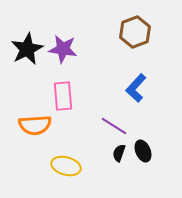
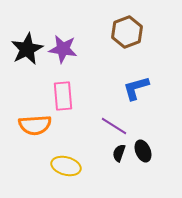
brown hexagon: moved 8 px left
blue L-shape: rotated 32 degrees clockwise
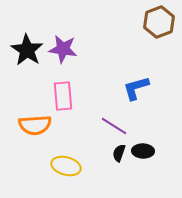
brown hexagon: moved 32 px right, 10 px up
black star: moved 1 px down; rotated 12 degrees counterclockwise
black ellipse: rotated 65 degrees counterclockwise
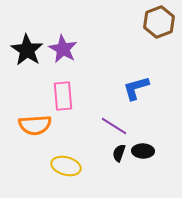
purple star: rotated 20 degrees clockwise
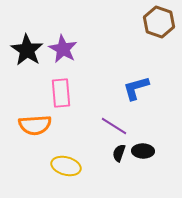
brown hexagon: rotated 20 degrees counterclockwise
pink rectangle: moved 2 px left, 3 px up
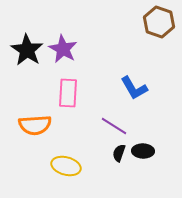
blue L-shape: moved 2 px left; rotated 104 degrees counterclockwise
pink rectangle: moved 7 px right; rotated 8 degrees clockwise
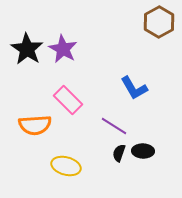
brown hexagon: rotated 12 degrees clockwise
black star: moved 1 px up
pink rectangle: moved 7 px down; rotated 48 degrees counterclockwise
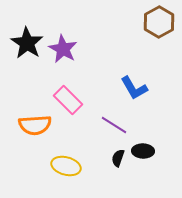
black star: moved 6 px up
purple line: moved 1 px up
black semicircle: moved 1 px left, 5 px down
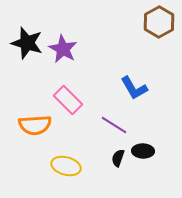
black star: rotated 16 degrees counterclockwise
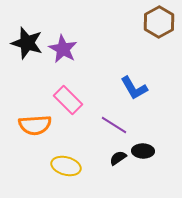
black semicircle: rotated 36 degrees clockwise
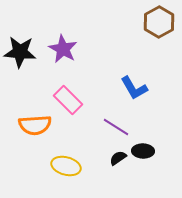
black star: moved 7 px left, 9 px down; rotated 12 degrees counterclockwise
purple line: moved 2 px right, 2 px down
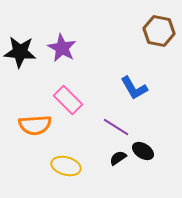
brown hexagon: moved 9 px down; rotated 20 degrees counterclockwise
purple star: moved 1 px left, 1 px up
black ellipse: rotated 30 degrees clockwise
